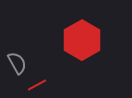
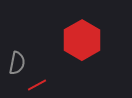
gray semicircle: rotated 40 degrees clockwise
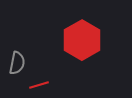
red line: moved 2 px right; rotated 12 degrees clockwise
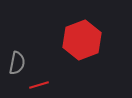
red hexagon: rotated 9 degrees clockwise
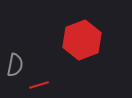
gray semicircle: moved 2 px left, 2 px down
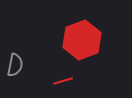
red line: moved 24 px right, 4 px up
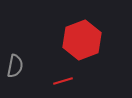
gray semicircle: moved 1 px down
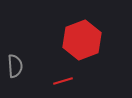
gray semicircle: rotated 15 degrees counterclockwise
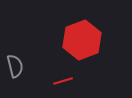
gray semicircle: rotated 10 degrees counterclockwise
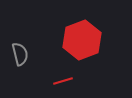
gray semicircle: moved 5 px right, 12 px up
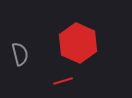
red hexagon: moved 4 px left, 3 px down; rotated 15 degrees counterclockwise
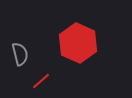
red line: moved 22 px left; rotated 24 degrees counterclockwise
